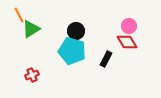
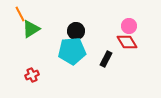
orange line: moved 1 px right, 1 px up
cyan pentagon: rotated 20 degrees counterclockwise
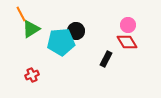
orange line: moved 1 px right
pink circle: moved 1 px left, 1 px up
cyan pentagon: moved 11 px left, 9 px up
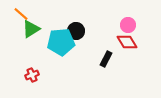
orange line: rotated 21 degrees counterclockwise
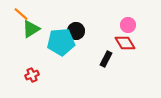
red diamond: moved 2 px left, 1 px down
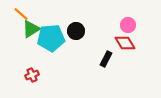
cyan pentagon: moved 10 px left, 4 px up
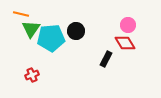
orange line: rotated 28 degrees counterclockwise
green triangle: rotated 24 degrees counterclockwise
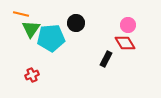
black circle: moved 8 px up
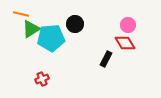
black circle: moved 1 px left, 1 px down
green triangle: rotated 24 degrees clockwise
red cross: moved 10 px right, 4 px down
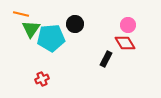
green triangle: rotated 24 degrees counterclockwise
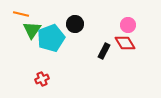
green triangle: moved 1 px right, 1 px down
cyan pentagon: rotated 16 degrees counterclockwise
black rectangle: moved 2 px left, 8 px up
